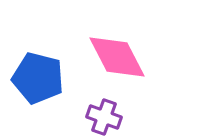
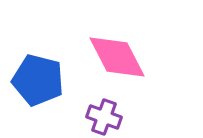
blue pentagon: moved 2 px down
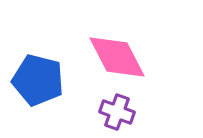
purple cross: moved 13 px right, 5 px up
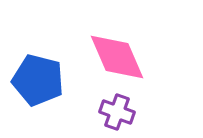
pink diamond: rotated 4 degrees clockwise
